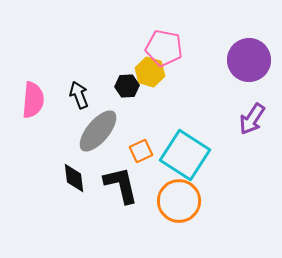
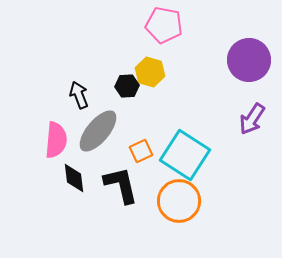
pink pentagon: moved 23 px up
pink semicircle: moved 23 px right, 40 px down
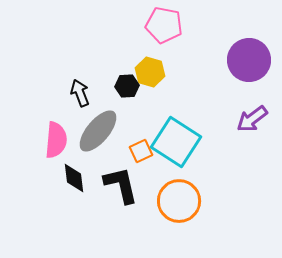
black arrow: moved 1 px right, 2 px up
purple arrow: rotated 20 degrees clockwise
cyan square: moved 9 px left, 13 px up
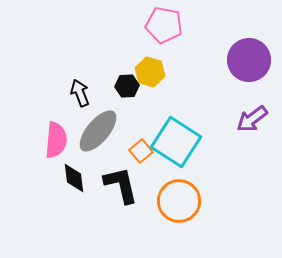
orange square: rotated 15 degrees counterclockwise
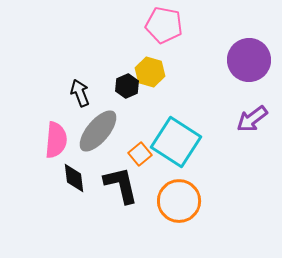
black hexagon: rotated 20 degrees counterclockwise
orange square: moved 1 px left, 3 px down
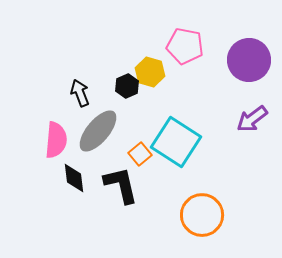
pink pentagon: moved 21 px right, 21 px down
orange circle: moved 23 px right, 14 px down
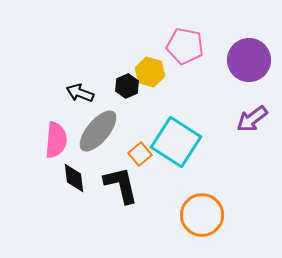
black arrow: rotated 48 degrees counterclockwise
